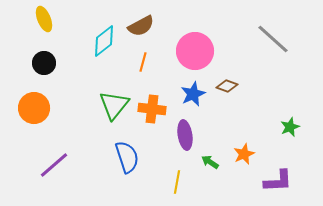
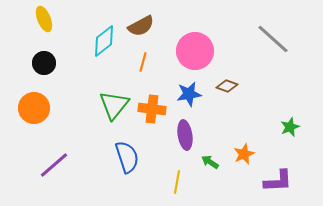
blue star: moved 4 px left; rotated 15 degrees clockwise
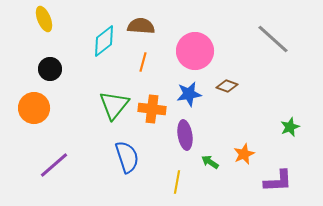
brown semicircle: rotated 148 degrees counterclockwise
black circle: moved 6 px right, 6 px down
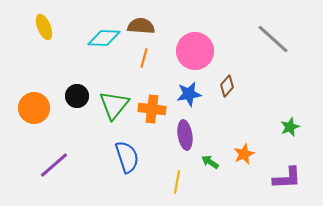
yellow ellipse: moved 8 px down
cyan diamond: moved 3 px up; rotated 40 degrees clockwise
orange line: moved 1 px right, 4 px up
black circle: moved 27 px right, 27 px down
brown diamond: rotated 70 degrees counterclockwise
purple L-shape: moved 9 px right, 3 px up
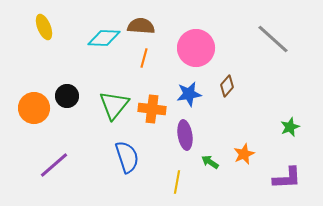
pink circle: moved 1 px right, 3 px up
black circle: moved 10 px left
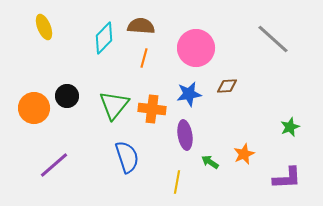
cyan diamond: rotated 48 degrees counterclockwise
brown diamond: rotated 45 degrees clockwise
